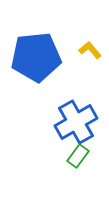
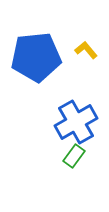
yellow L-shape: moved 4 px left
green rectangle: moved 4 px left
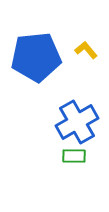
blue cross: moved 1 px right
green rectangle: rotated 55 degrees clockwise
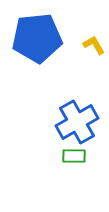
yellow L-shape: moved 8 px right, 5 px up; rotated 10 degrees clockwise
blue pentagon: moved 1 px right, 19 px up
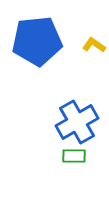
blue pentagon: moved 3 px down
yellow L-shape: rotated 25 degrees counterclockwise
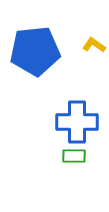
blue pentagon: moved 2 px left, 10 px down
blue cross: rotated 30 degrees clockwise
